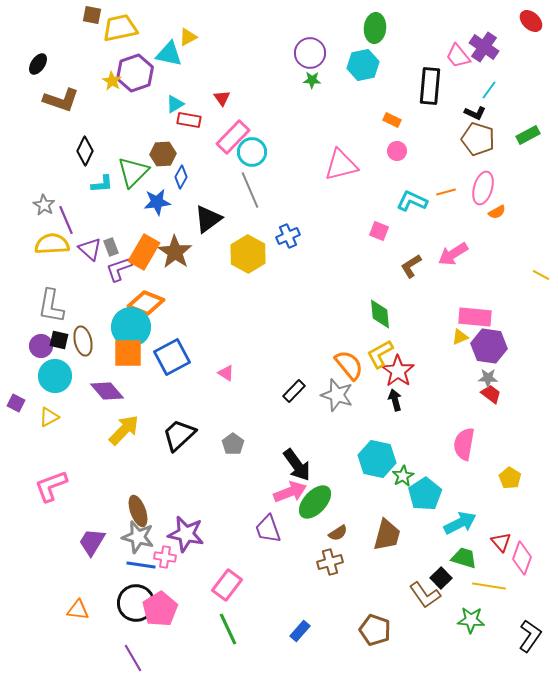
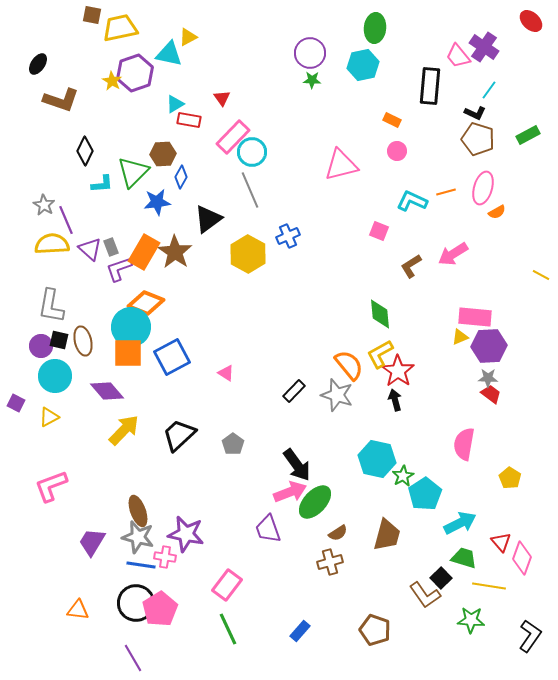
purple hexagon at (489, 346): rotated 12 degrees counterclockwise
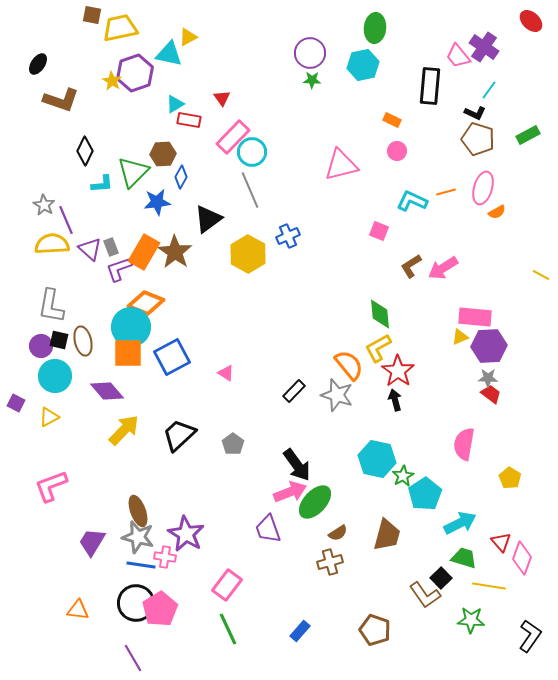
pink arrow at (453, 254): moved 10 px left, 14 px down
yellow L-shape at (380, 354): moved 2 px left, 6 px up
purple star at (186, 534): rotated 18 degrees clockwise
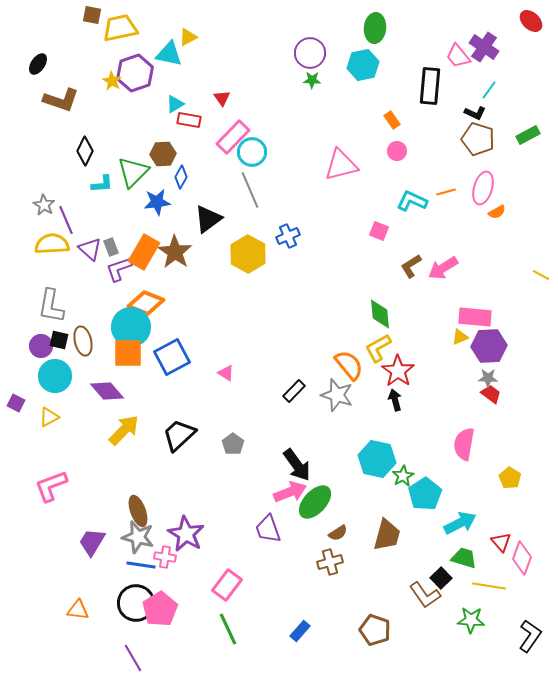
orange rectangle at (392, 120): rotated 30 degrees clockwise
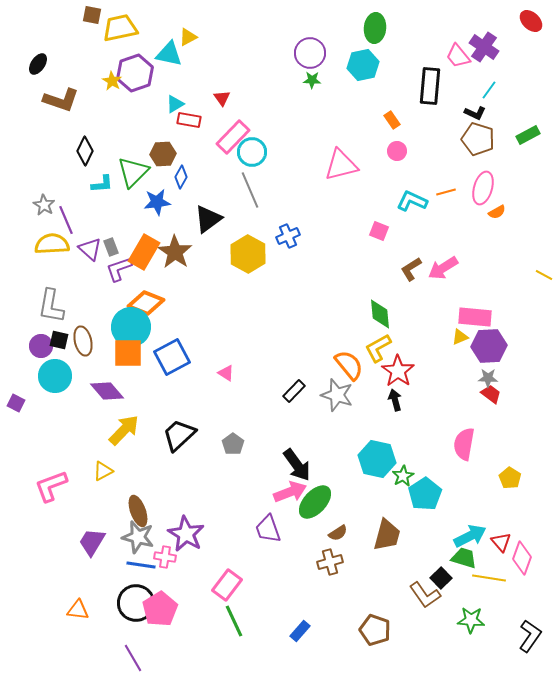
brown L-shape at (411, 266): moved 3 px down
yellow line at (541, 275): moved 3 px right
yellow triangle at (49, 417): moved 54 px right, 54 px down
cyan arrow at (460, 523): moved 10 px right, 13 px down
yellow line at (489, 586): moved 8 px up
green line at (228, 629): moved 6 px right, 8 px up
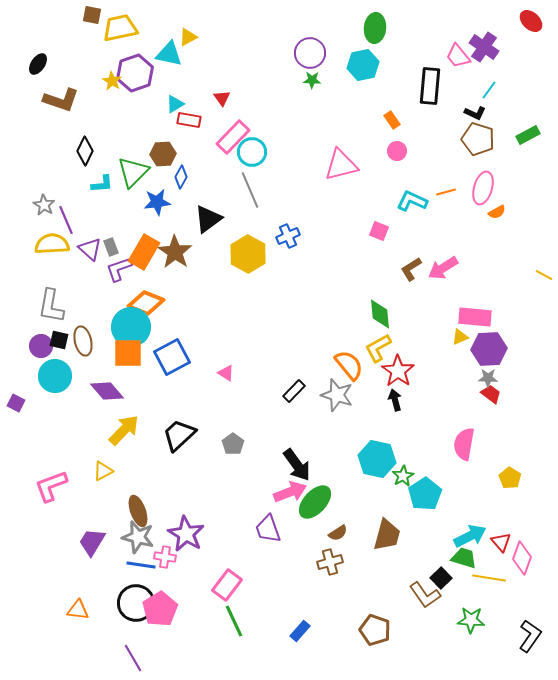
purple hexagon at (489, 346): moved 3 px down
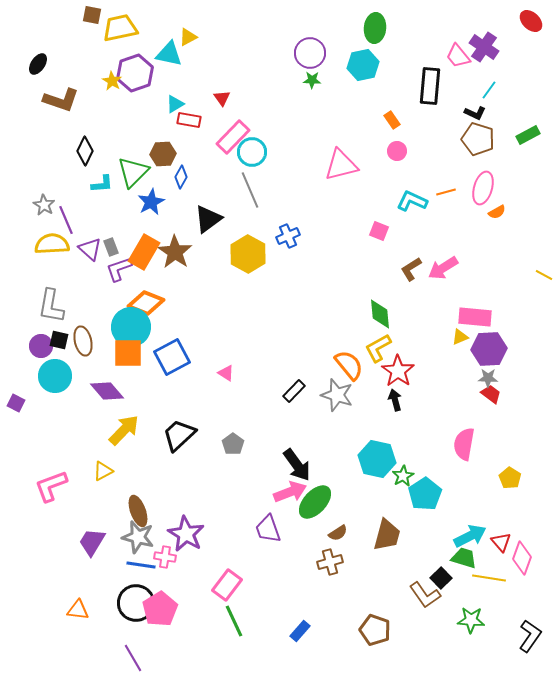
blue star at (157, 202): moved 6 px left; rotated 20 degrees counterclockwise
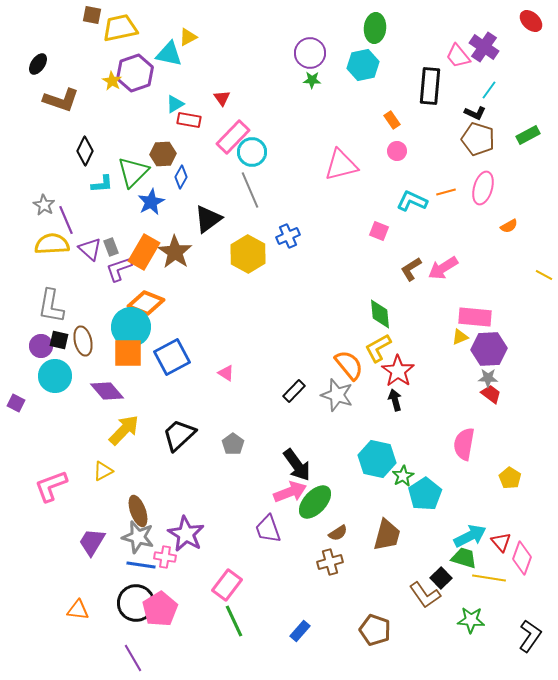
orange semicircle at (497, 212): moved 12 px right, 14 px down
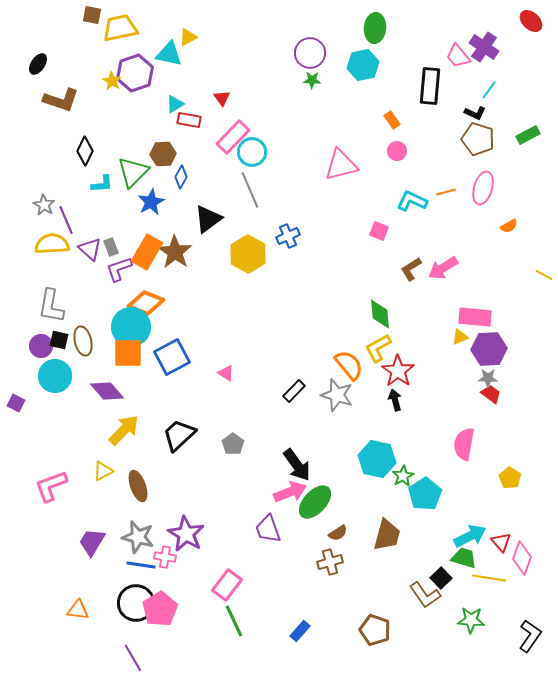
orange rectangle at (144, 252): moved 3 px right
brown ellipse at (138, 511): moved 25 px up
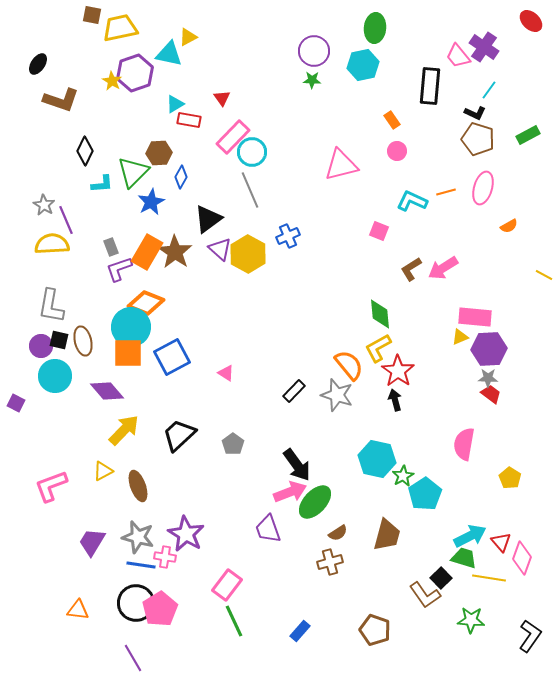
purple circle at (310, 53): moved 4 px right, 2 px up
brown hexagon at (163, 154): moved 4 px left, 1 px up
purple triangle at (90, 249): moved 130 px right
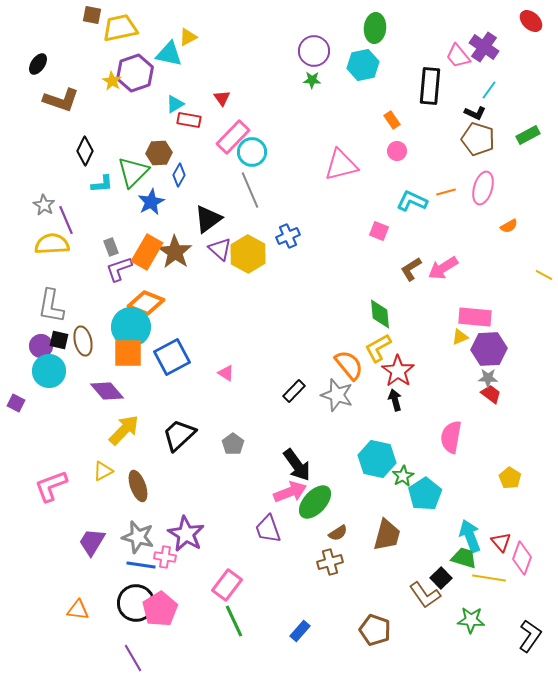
blue diamond at (181, 177): moved 2 px left, 2 px up
cyan circle at (55, 376): moved 6 px left, 5 px up
pink semicircle at (464, 444): moved 13 px left, 7 px up
cyan arrow at (470, 536): rotated 84 degrees counterclockwise
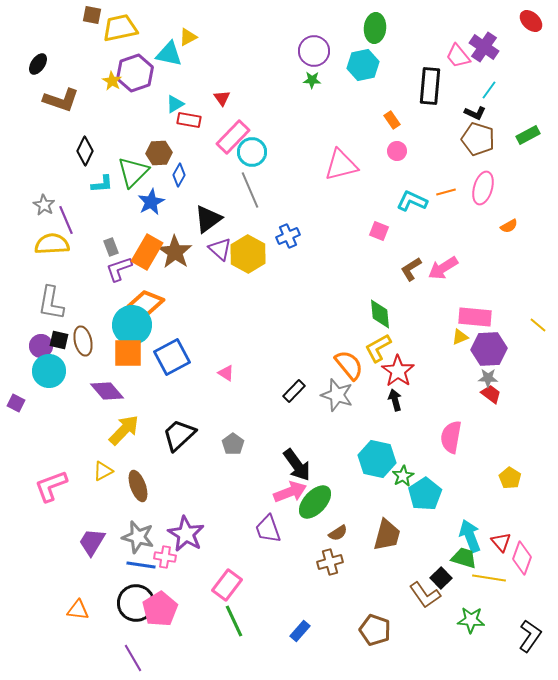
yellow line at (544, 275): moved 6 px left, 50 px down; rotated 12 degrees clockwise
gray L-shape at (51, 306): moved 3 px up
cyan circle at (131, 327): moved 1 px right, 2 px up
